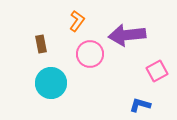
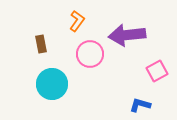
cyan circle: moved 1 px right, 1 px down
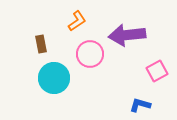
orange L-shape: rotated 20 degrees clockwise
cyan circle: moved 2 px right, 6 px up
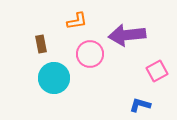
orange L-shape: rotated 25 degrees clockwise
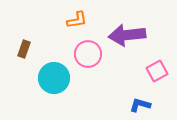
orange L-shape: moved 1 px up
brown rectangle: moved 17 px left, 5 px down; rotated 30 degrees clockwise
pink circle: moved 2 px left
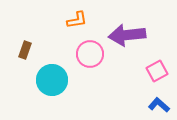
brown rectangle: moved 1 px right, 1 px down
pink circle: moved 2 px right
cyan circle: moved 2 px left, 2 px down
blue L-shape: moved 19 px right; rotated 25 degrees clockwise
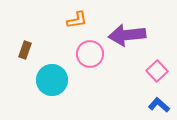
pink square: rotated 15 degrees counterclockwise
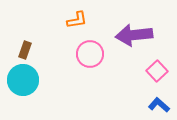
purple arrow: moved 7 px right
cyan circle: moved 29 px left
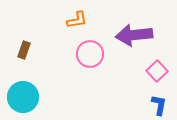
brown rectangle: moved 1 px left
cyan circle: moved 17 px down
blue L-shape: rotated 60 degrees clockwise
